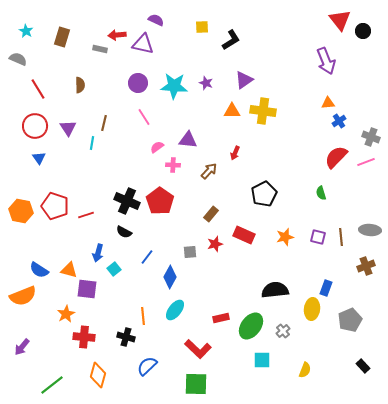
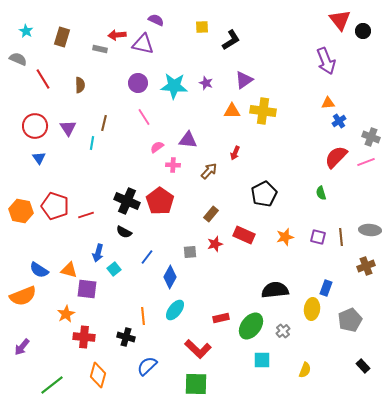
red line at (38, 89): moved 5 px right, 10 px up
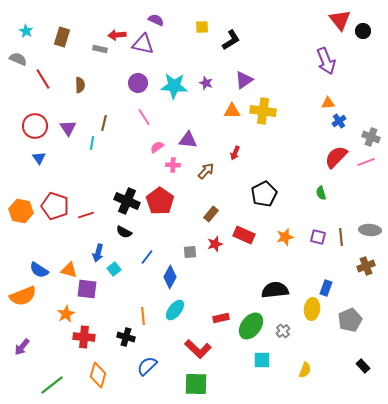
brown arrow at (209, 171): moved 3 px left
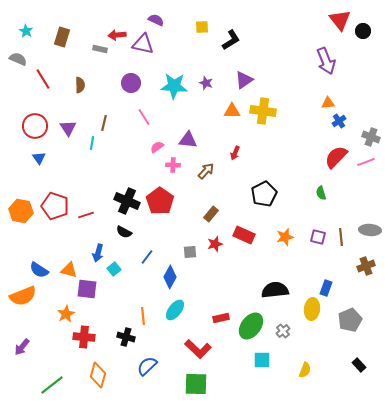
purple circle at (138, 83): moved 7 px left
black rectangle at (363, 366): moved 4 px left, 1 px up
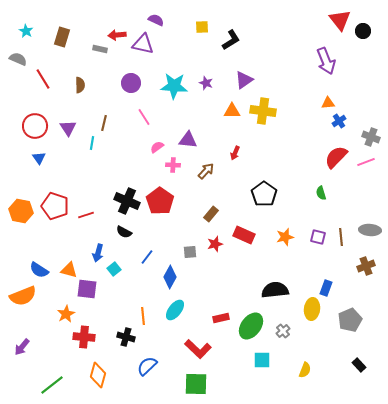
black pentagon at (264, 194): rotated 10 degrees counterclockwise
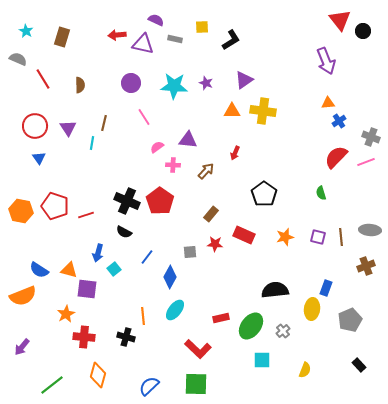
gray rectangle at (100, 49): moved 75 px right, 10 px up
red star at (215, 244): rotated 21 degrees clockwise
blue semicircle at (147, 366): moved 2 px right, 20 px down
